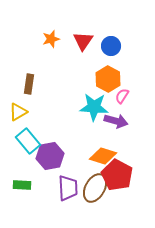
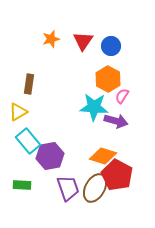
purple trapezoid: rotated 16 degrees counterclockwise
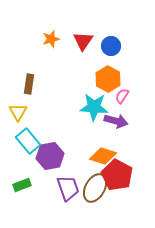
yellow triangle: rotated 30 degrees counterclockwise
green rectangle: rotated 24 degrees counterclockwise
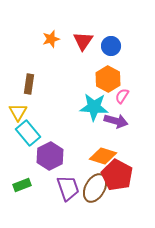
cyan rectangle: moved 8 px up
purple hexagon: rotated 16 degrees counterclockwise
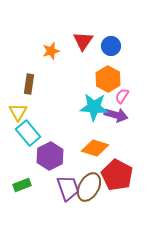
orange star: moved 12 px down
purple arrow: moved 6 px up
orange diamond: moved 8 px left, 8 px up
brown ellipse: moved 6 px left, 1 px up
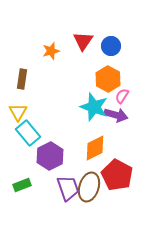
brown rectangle: moved 7 px left, 5 px up
cyan star: rotated 16 degrees clockwise
orange diamond: rotated 44 degrees counterclockwise
brown ellipse: rotated 12 degrees counterclockwise
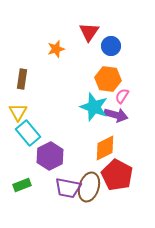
red triangle: moved 6 px right, 9 px up
orange star: moved 5 px right, 2 px up
orange hexagon: rotated 20 degrees counterclockwise
orange diamond: moved 10 px right
purple trapezoid: rotated 120 degrees clockwise
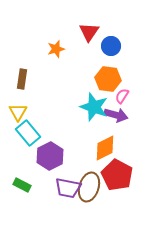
green rectangle: rotated 48 degrees clockwise
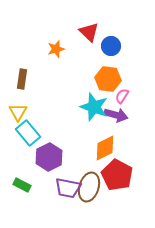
red triangle: rotated 20 degrees counterclockwise
purple hexagon: moved 1 px left, 1 px down
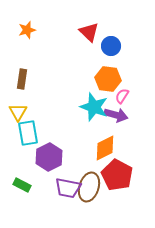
orange star: moved 29 px left, 19 px up
cyan rectangle: rotated 30 degrees clockwise
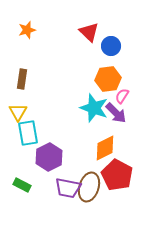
orange hexagon: rotated 15 degrees counterclockwise
cyan star: moved 1 px down
purple arrow: moved 2 px up; rotated 30 degrees clockwise
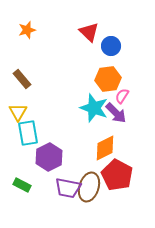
brown rectangle: rotated 48 degrees counterclockwise
